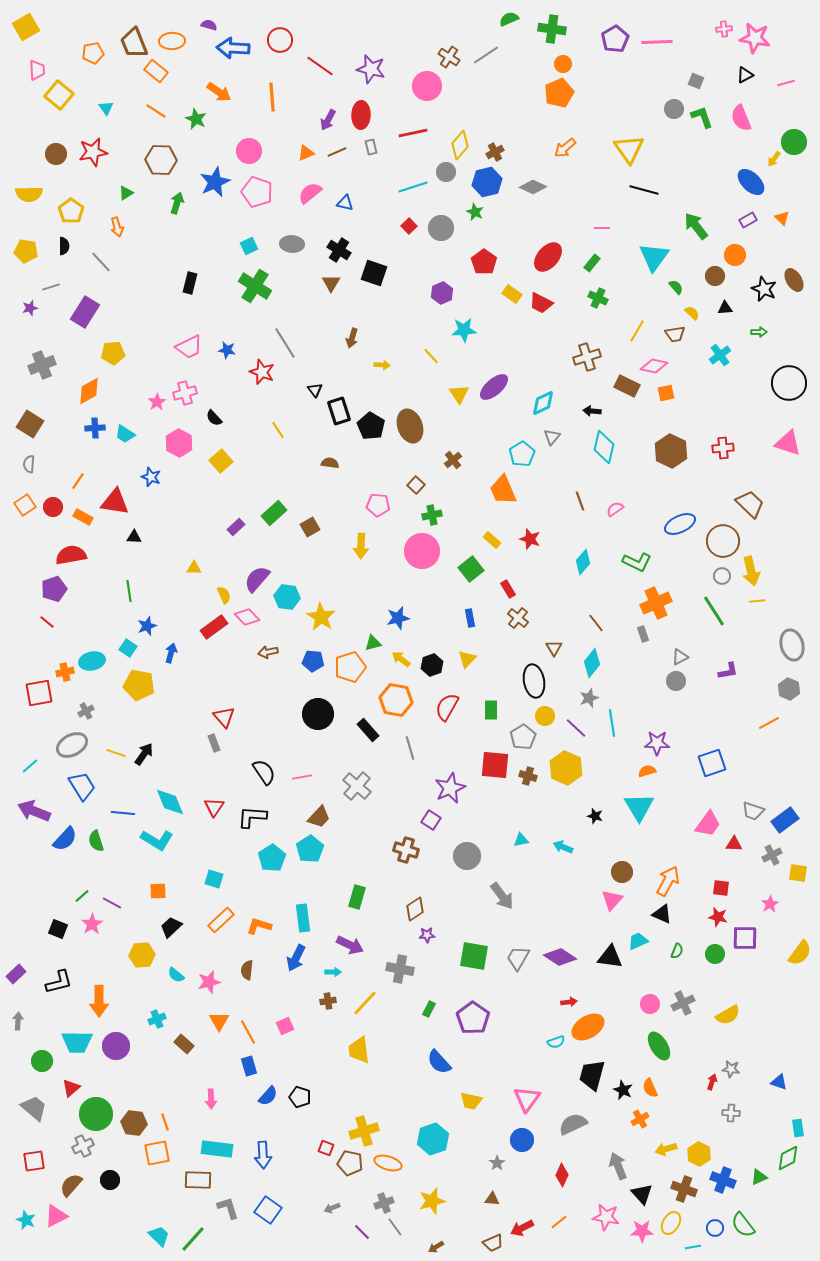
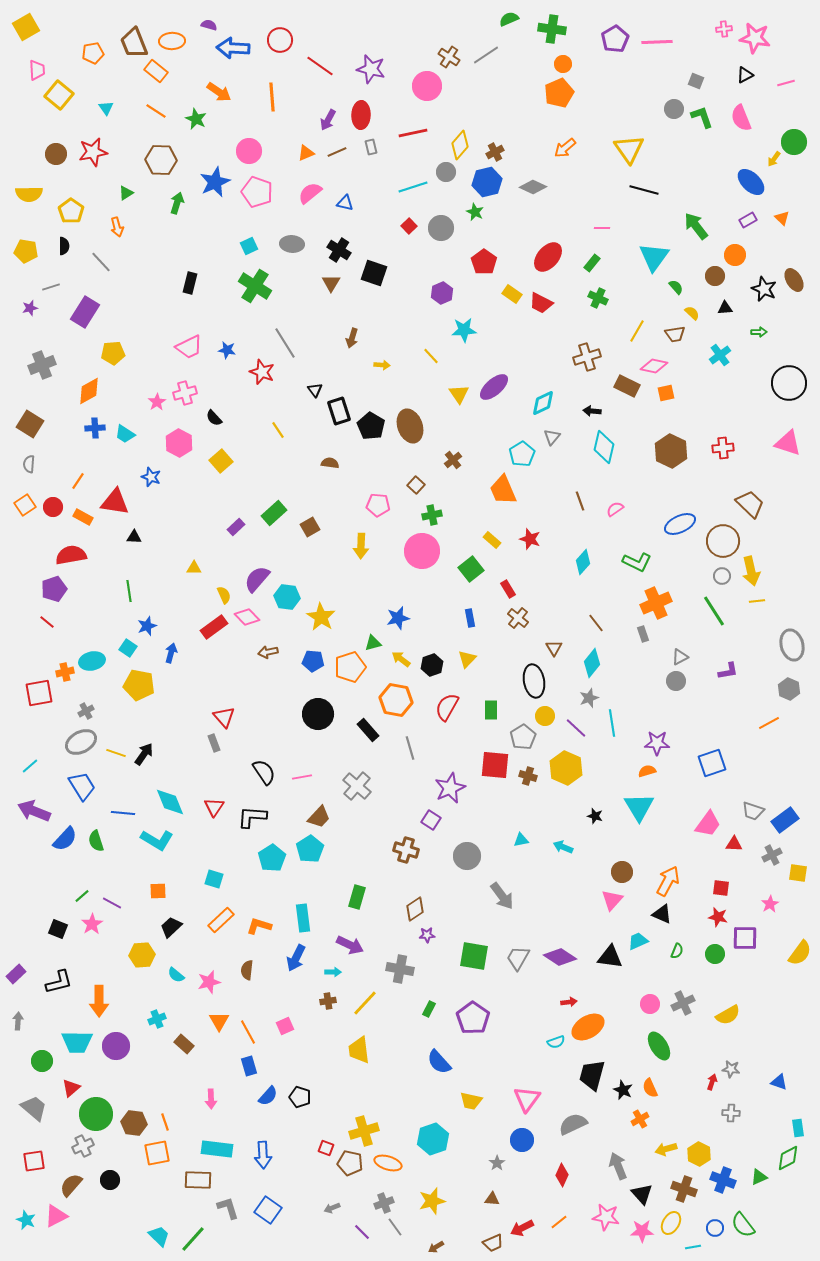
gray ellipse at (72, 745): moved 9 px right, 3 px up
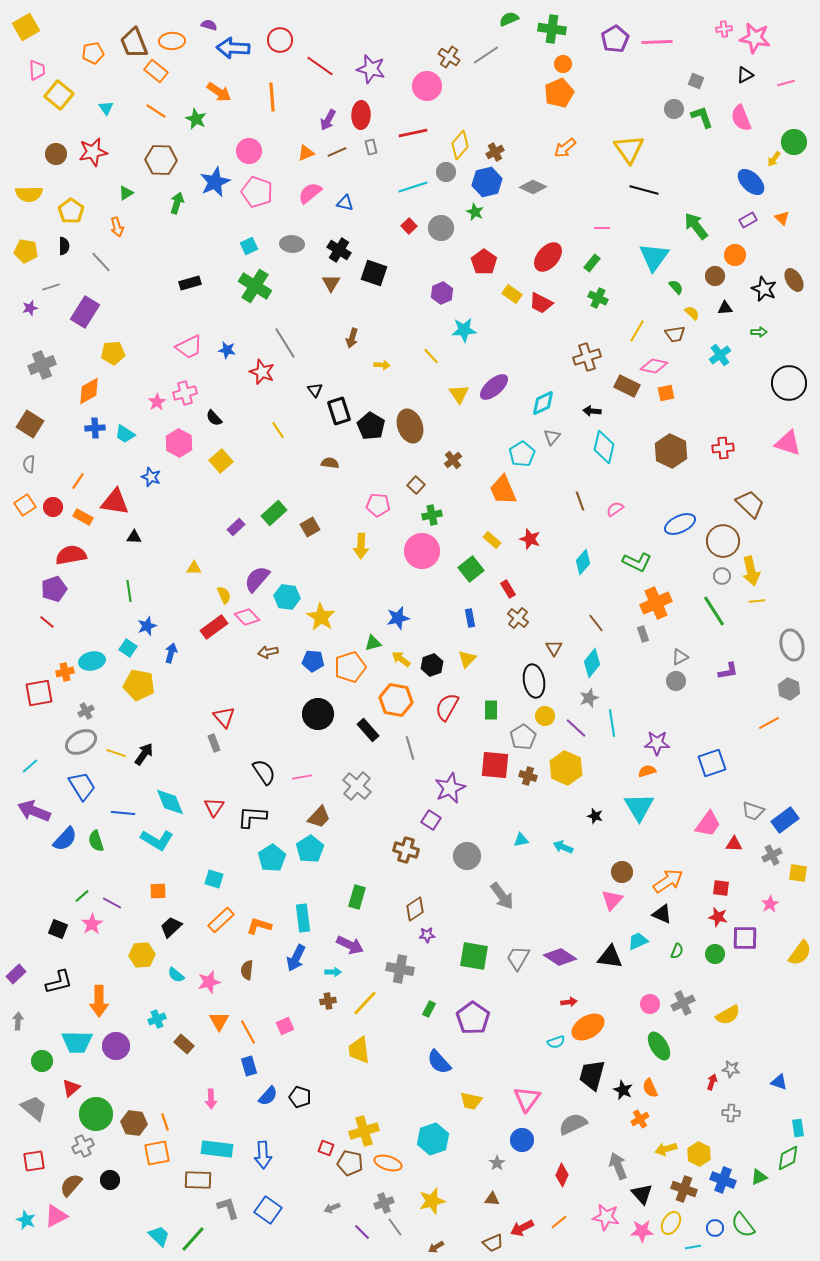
black rectangle at (190, 283): rotated 60 degrees clockwise
orange arrow at (668, 881): rotated 28 degrees clockwise
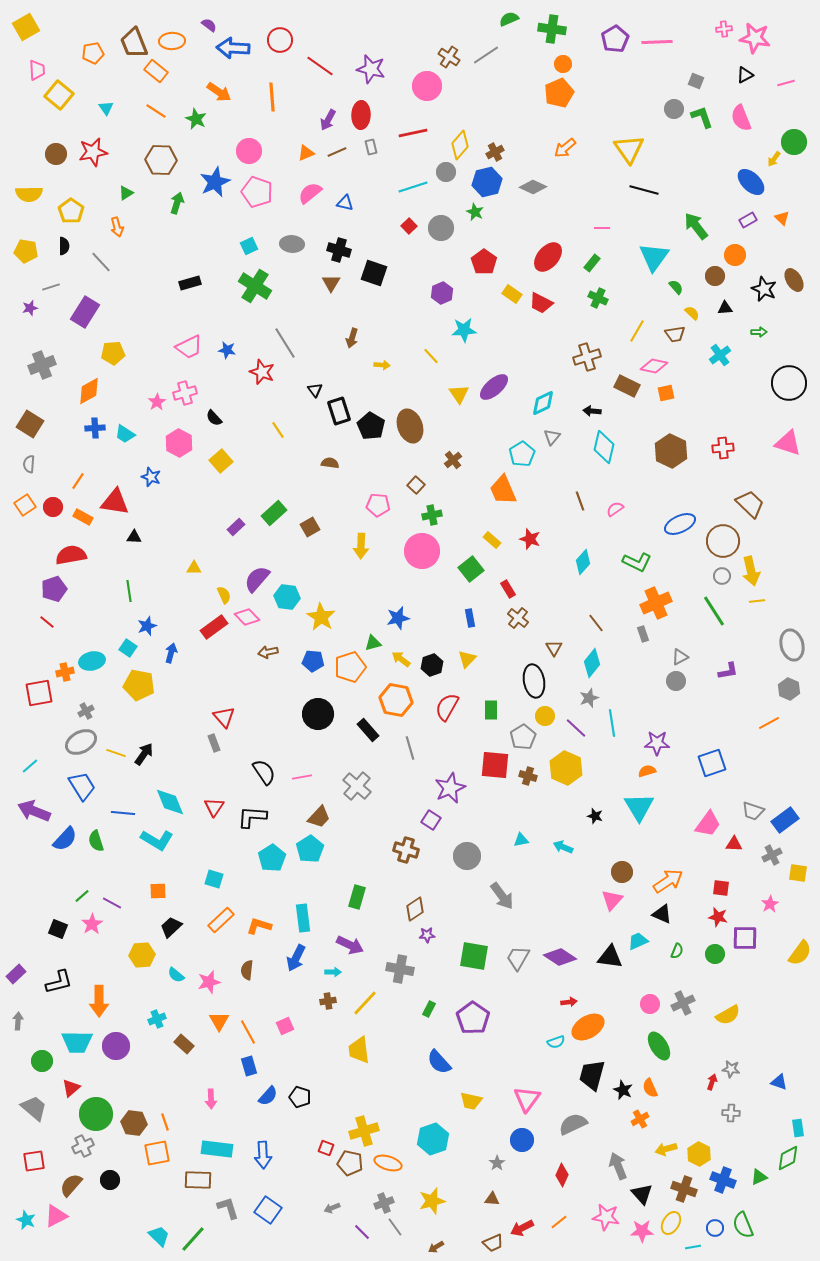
purple semicircle at (209, 25): rotated 21 degrees clockwise
black cross at (339, 250): rotated 15 degrees counterclockwise
green semicircle at (743, 1225): rotated 16 degrees clockwise
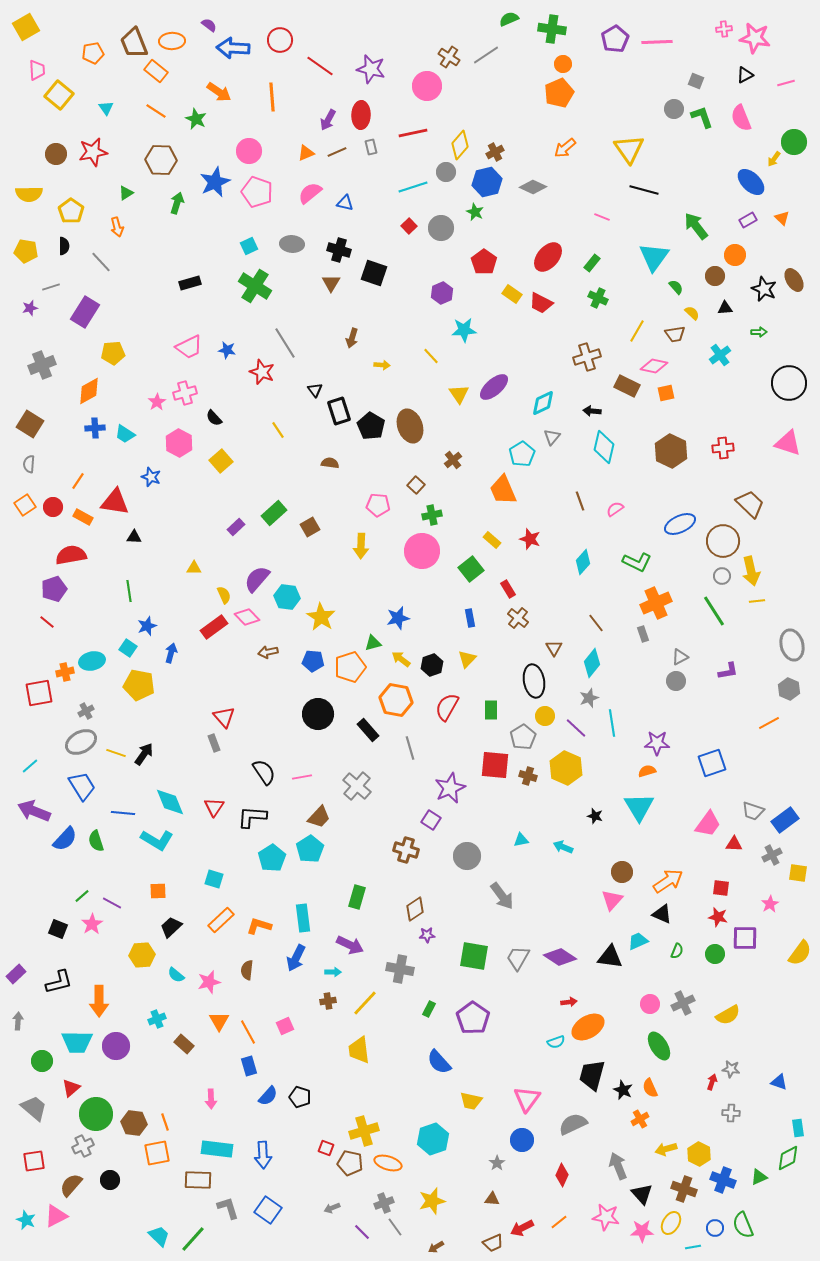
pink line at (602, 228): moved 11 px up; rotated 21 degrees clockwise
